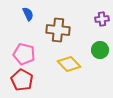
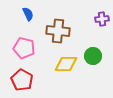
brown cross: moved 1 px down
green circle: moved 7 px left, 6 px down
pink pentagon: moved 6 px up
yellow diamond: moved 3 px left; rotated 45 degrees counterclockwise
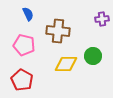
pink pentagon: moved 3 px up
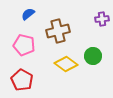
blue semicircle: rotated 104 degrees counterclockwise
brown cross: rotated 20 degrees counterclockwise
yellow diamond: rotated 35 degrees clockwise
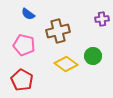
blue semicircle: rotated 104 degrees counterclockwise
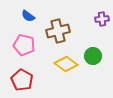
blue semicircle: moved 2 px down
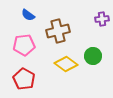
blue semicircle: moved 1 px up
pink pentagon: rotated 20 degrees counterclockwise
red pentagon: moved 2 px right, 1 px up
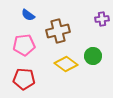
red pentagon: rotated 25 degrees counterclockwise
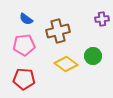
blue semicircle: moved 2 px left, 4 px down
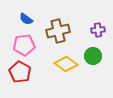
purple cross: moved 4 px left, 11 px down
red pentagon: moved 4 px left, 7 px up; rotated 25 degrees clockwise
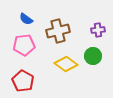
red pentagon: moved 3 px right, 9 px down
